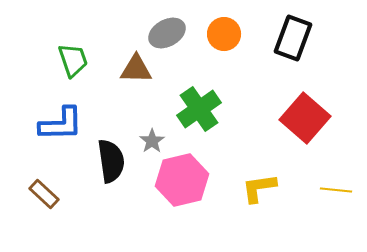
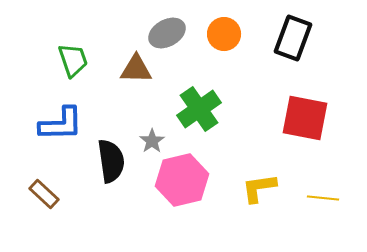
red square: rotated 30 degrees counterclockwise
yellow line: moved 13 px left, 8 px down
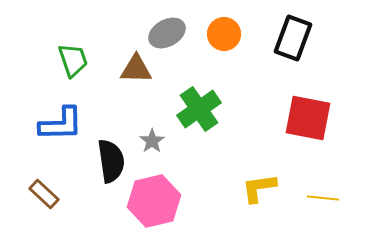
red square: moved 3 px right
pink hexagon: moved 28 px left, 21 px down
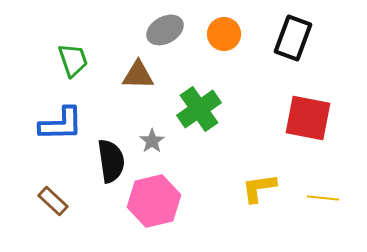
gray ellipse: moved 2 px left, 3 px up
brown triangle: moved 2 px right, 6 px down
brown rectangle: moved 9 px right, 7 px down
